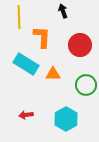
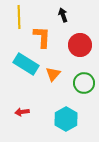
black arrow: moved 4 px down
orange triangle: rotated 49 degrees counterclockwise
green circle: moved 2 px left, 2 px up
red arrow: moved 4 px left, 3 px up
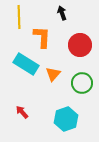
black arrow: moved 1 px left, 2 px up
green circle: moved 2 px left
red arrow: rotated 56 degrees clockwise
cyan hexagon: rotated 10 degrees clockwise
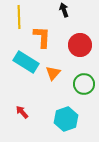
black arrow: moved 2 px right, 3 px up
cyan rectangle: moved 2 px up
orange triangle: moved 1 px up
green circle: moved 2 px right, 1 px down
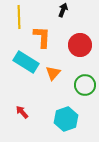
black arrow: moved 1 px left; rotated 40 degrees clockwise
green circle: moved 1 px right, 1 px down
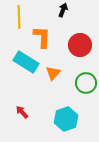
green circle: moved 1 px right, 2 px up
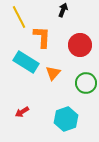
yellow line: rotated 25 degrees counterclockwise
red arrow: rotated 80 degrees counterclockwise
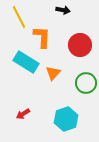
black arrow: rotated 80 degrees clockwise
red arrow: moved 1 px right, 2 px down
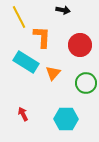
red arrow: rotated 96 degrees clockwise
cyan hexagon: rotated 20 degrees clockwise
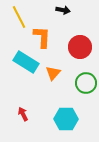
red circle: moved 2 px down
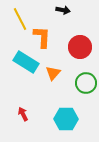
yellow line: moved 1 px right, 2 px down
